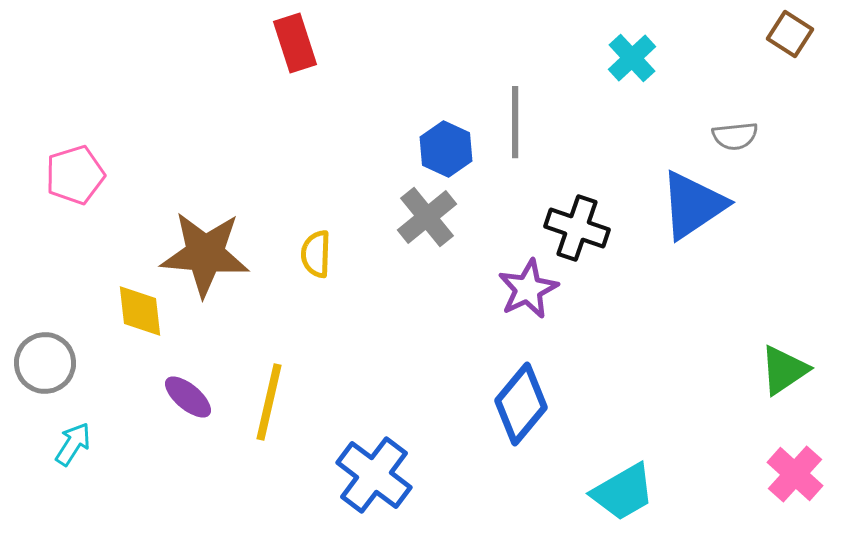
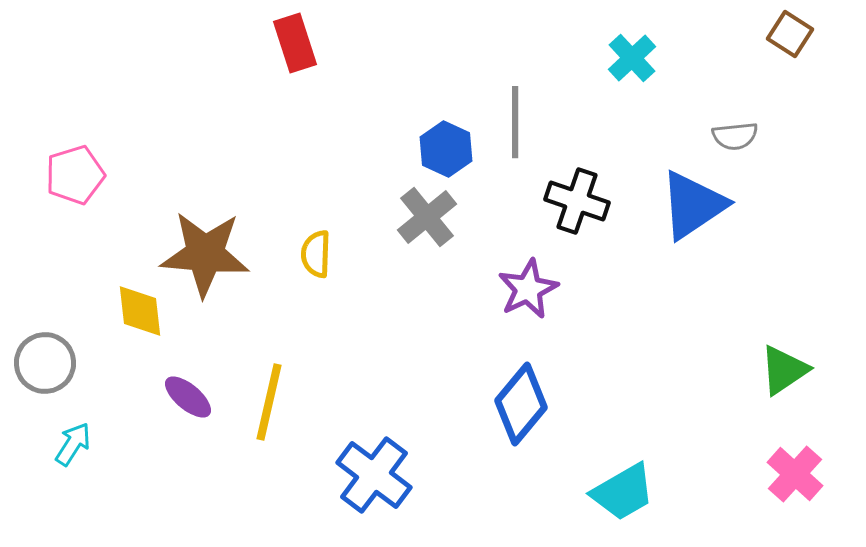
black cross: moved 27 px up
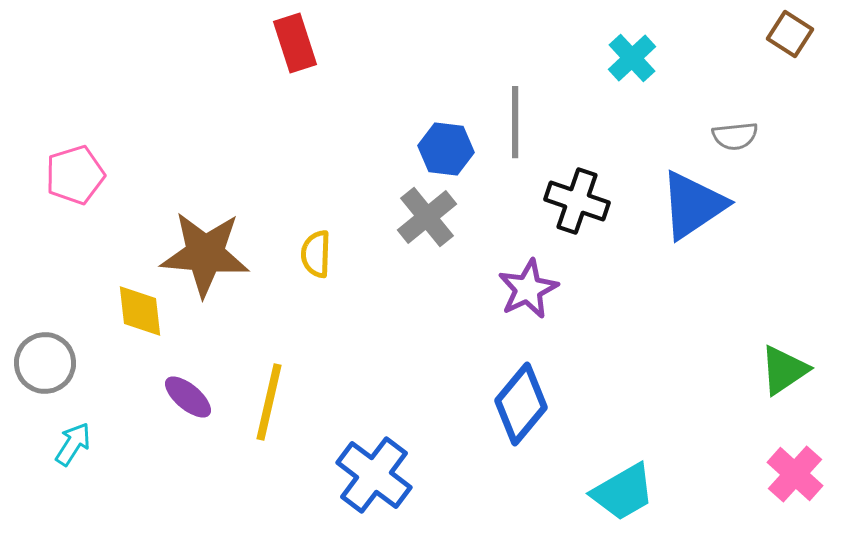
blue hexagon: rotated 18 degrees counterclockwise
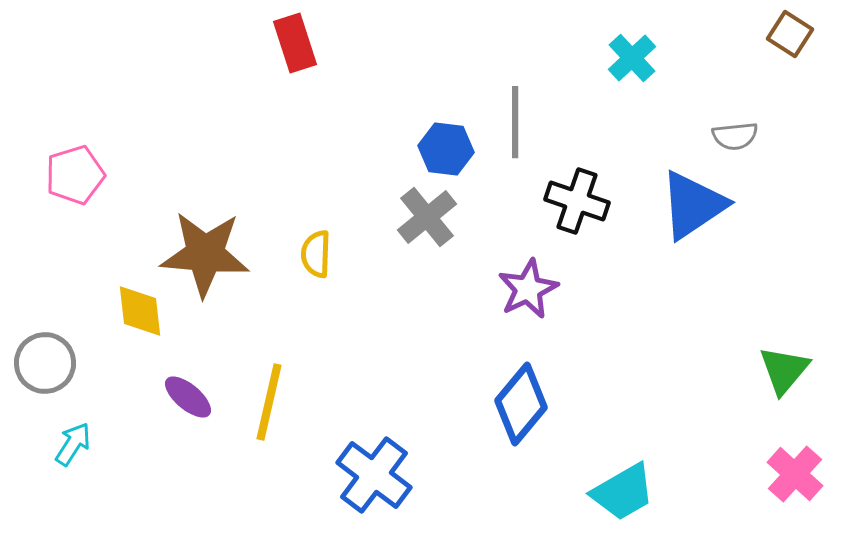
green triangle: rotated 16 degrees counterclockwise
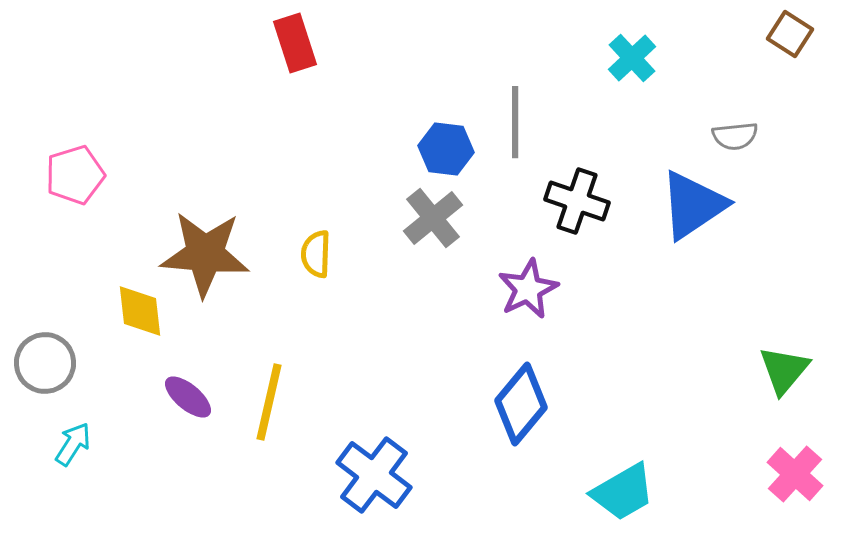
gray cross: moved 6 px right, 1 px down
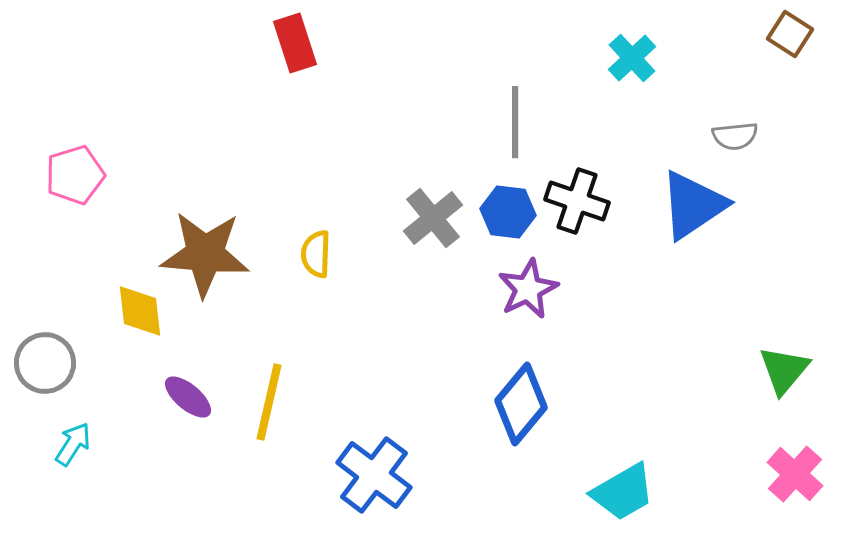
blue hexagon: moved 62 px right, 63 px down
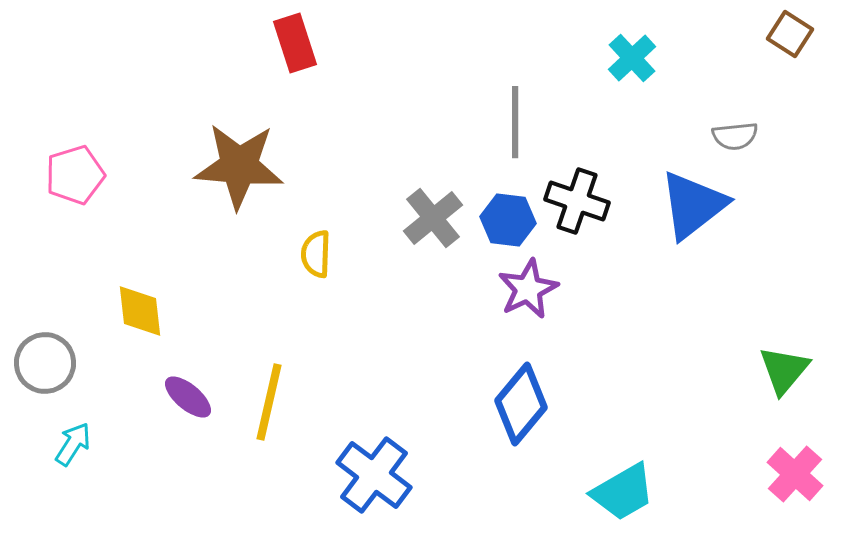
blue triangle: rotated 4 degrees counterclockwise
blue hexagon: moved 8 px down
brown star: moved 34 px right, 88 px up
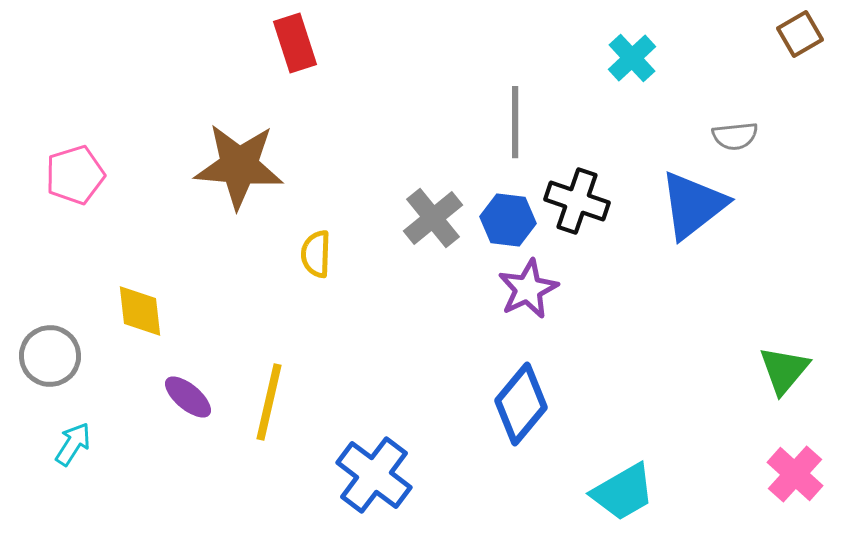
brown square: moved 10 px right; rotated 27 degrees clockwise
gray circle: moved 5 px right, 7 px up
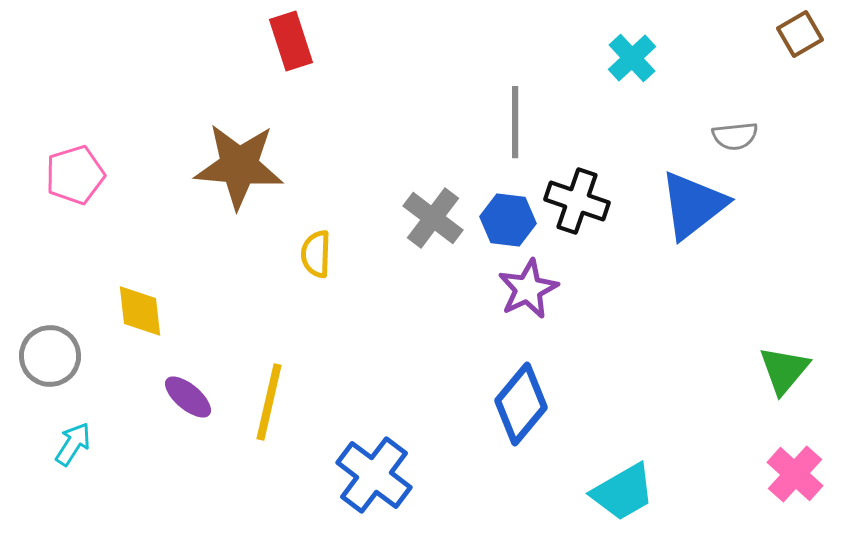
red rectangle: moved 4 px left, 2 px up
gray cross: rotated 14 degrees counterclockwise
